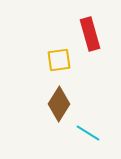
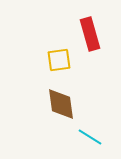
brown diamond: moved 2 px right; rotated 40 degrees counterclockwise
cyan line: moved 2 px right, 4 px down
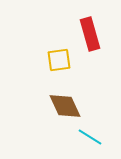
brown diamond: moved 4 px right, 2 px down; rotated 16 degrees counterclockwise
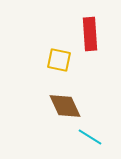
red rectangle: rotated 12 degrees clockwise
yellow square: rotated 20 degrees clockwise
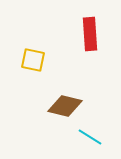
yellow square: moved 26 px left
brown diamond: rotated 52 degrees counterclockwise
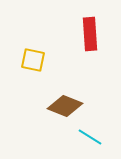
brown diamond: rotated 8 degrees clockwise
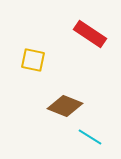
red rectangle: rotated 52 degrees counterclockwise
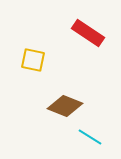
red rectangle: moved 2 px left, 1 px up
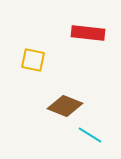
red rectangle: rotated 28 degrees counterclockwise
cyan line: moved 2 px up
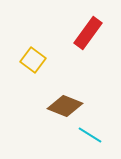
red rectangle: rotated 60 degrees counterclockwise
yellow square: rotated 25 degrees clockwise
